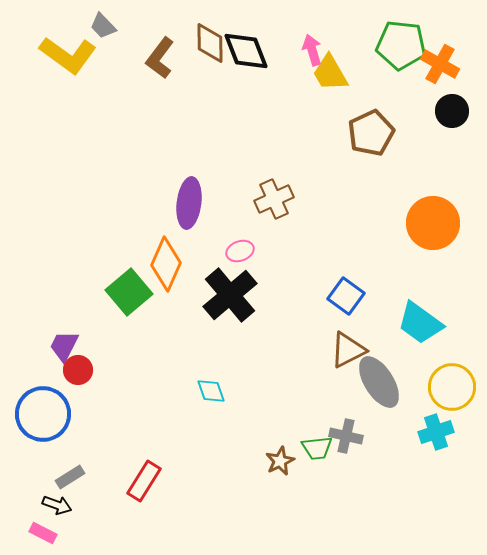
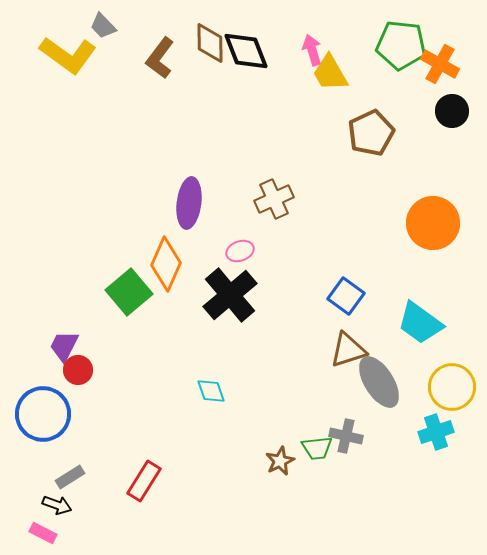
brown triangle: rotated 9 degrees clockwise
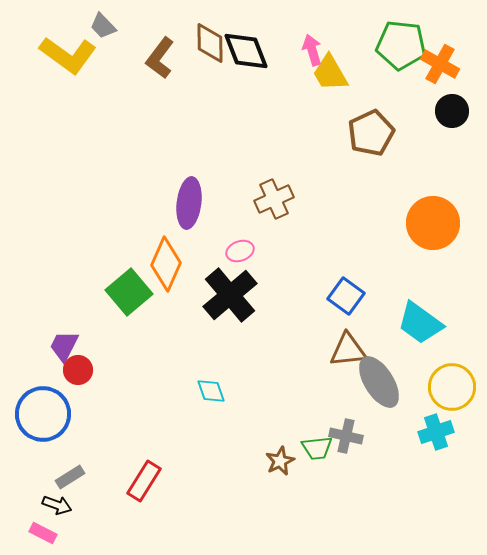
brown triangle: rotated 12 degrees clockwise
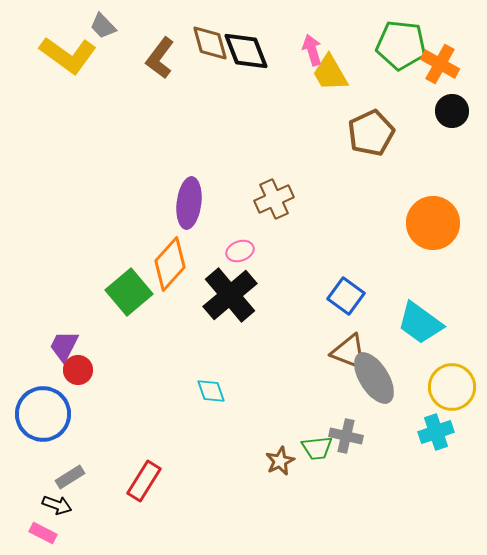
brown diamond: rotated 15 degrees counterclockwise
orange diamond: moved 4 px right; rotated 18 degrees clockwise
brown triangle: moved 1 px right, 2 px down; rotated 27 degrees clockwise
gray ellipse: moved 5 px left, 4 px up
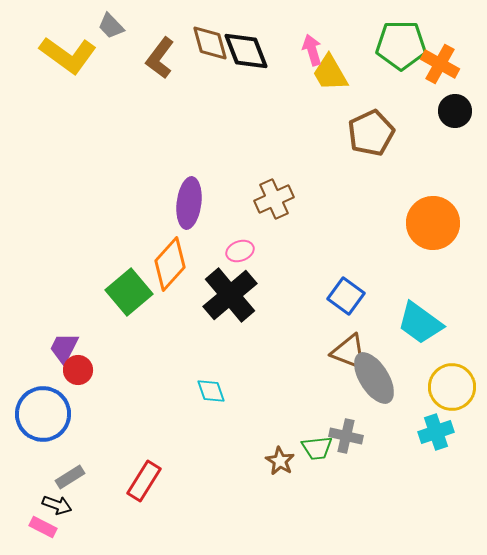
gray trapezoid: moved 8 px right
green pentagon: rotated 6 degrees counterclockwise
black circle: moved 3 px right
purple trapezoid: moved 2 px down
brown star: rotated 16 degrees counterclockwise
pink rectangle: moved 6 px up
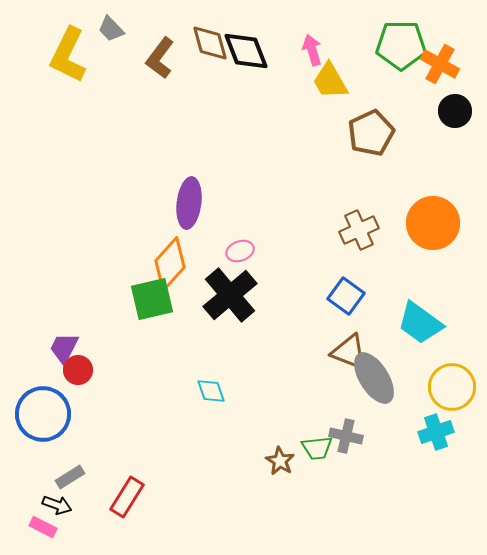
gray trapezoid: moved 3 px down
yellow L-shape: rotated 80 degrees clockwise
yellow trapezoid: moved 8 px down
brown cross: moved 85 px right, 31 px down
green square: moved 23 px right, 7 px down; rotated 27 degrees clockwise
red rectangle: moved 17 px left, 16 px down
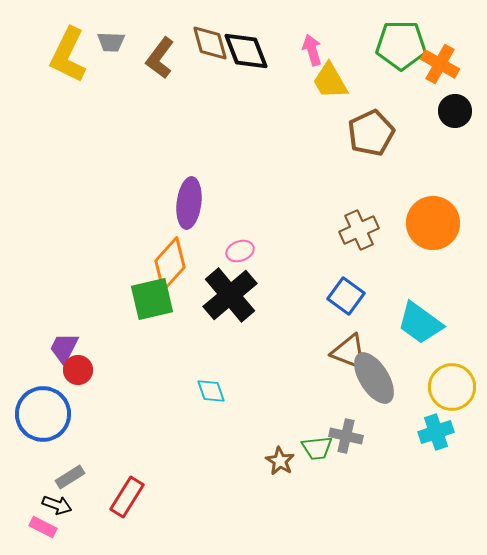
gray trapezoid: moved 13 px down; rotated 44 degrees counterclockwise
